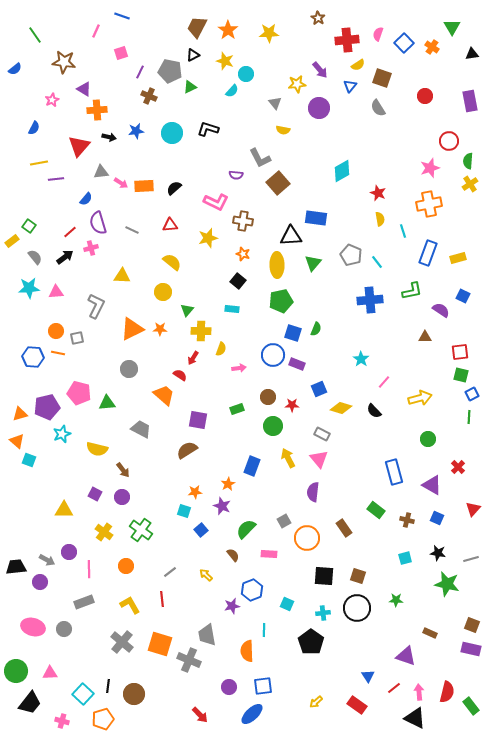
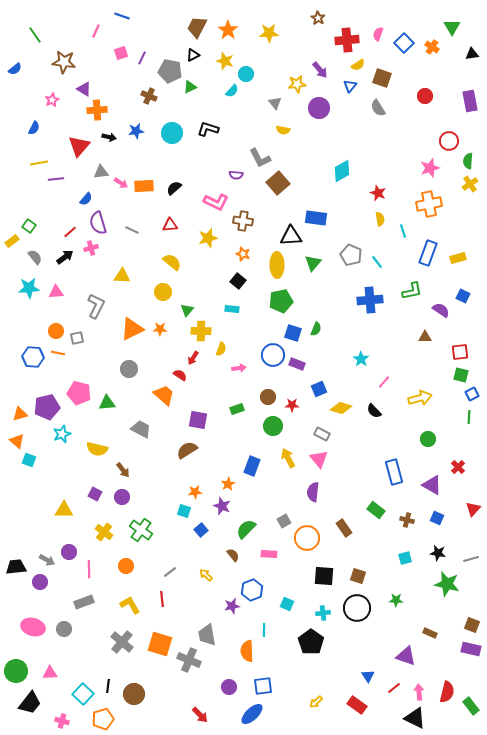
purple line at (140, 72): moved 2 px right, 14 px up
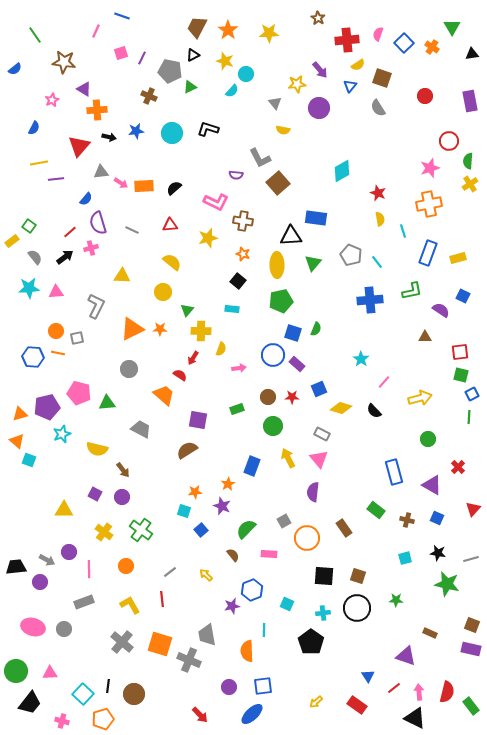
purple rectangle at (297, 364): rotated 21 degrees clockwise
red star at (292, 405): moved 8 px up
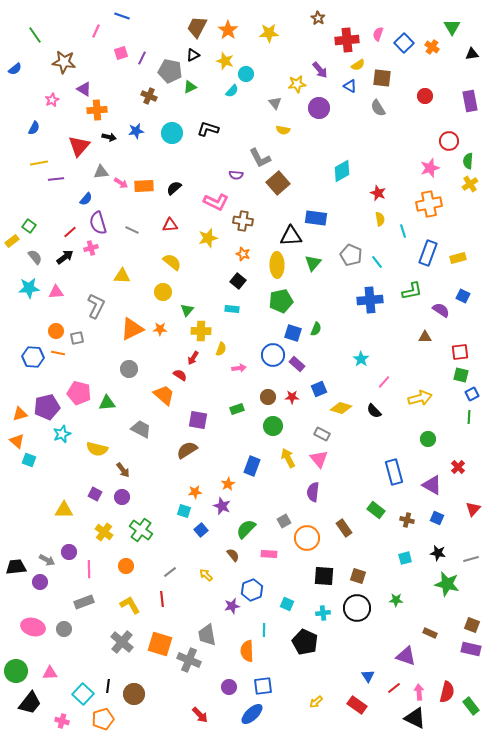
brown square at (382, 78): rotated 12 degrees counterclockwise
blue triangle at (350, 86): rotated 40 degrees counterclockwise
black pentagon at (311, 642): moved 6 px left; rotated 10 degrees counterclockwise
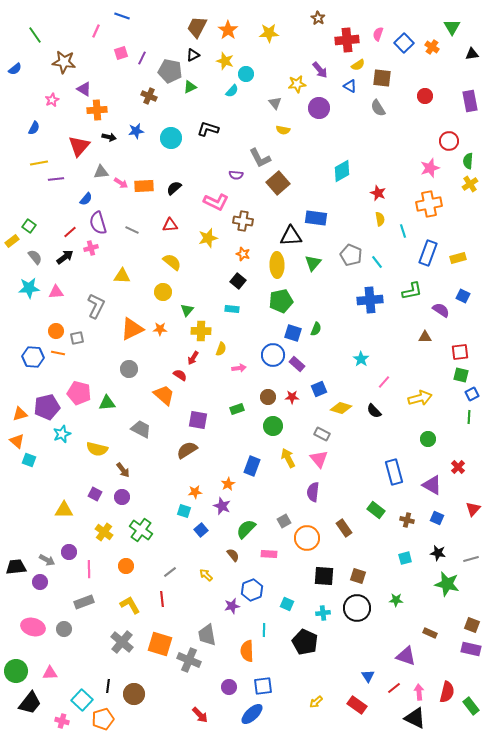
cyan circle at (172, 133): moved 1 px left, 5 px down
cyan square at (83, 694): moved 1 px left, 6 px down
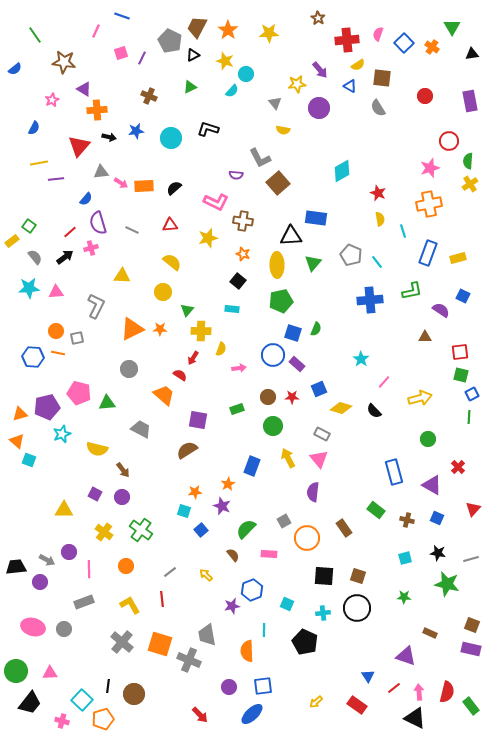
gray pentagon at (170, 71): moved 30 px up; rotated 15 degrees clockwise
green star at (396, 600): moved 8 px right, 3 px up
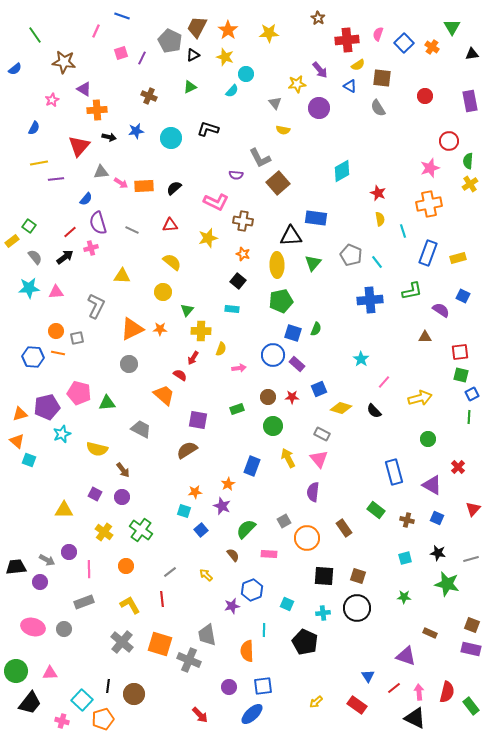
yellow star at (225, 61): moved 4 px up
gray circle at (129, 369): moved 5 px up
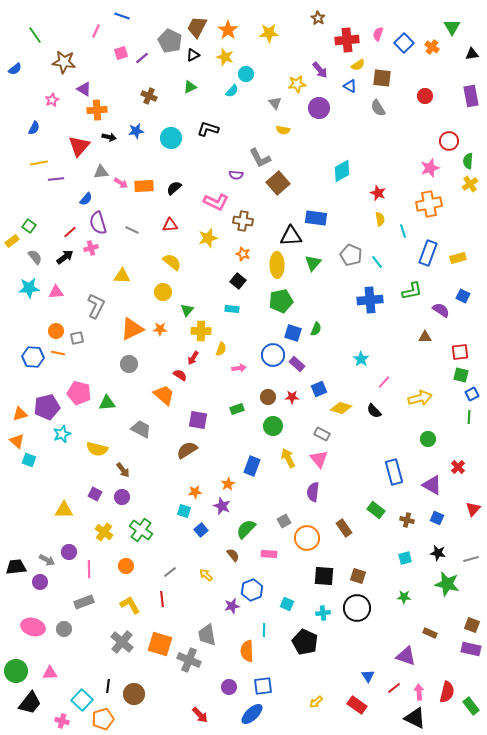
purple line at (142, 58): rotated 24 degrees clockwise
purple rectangle at (470, 101): moved 1 px right, 5 px up
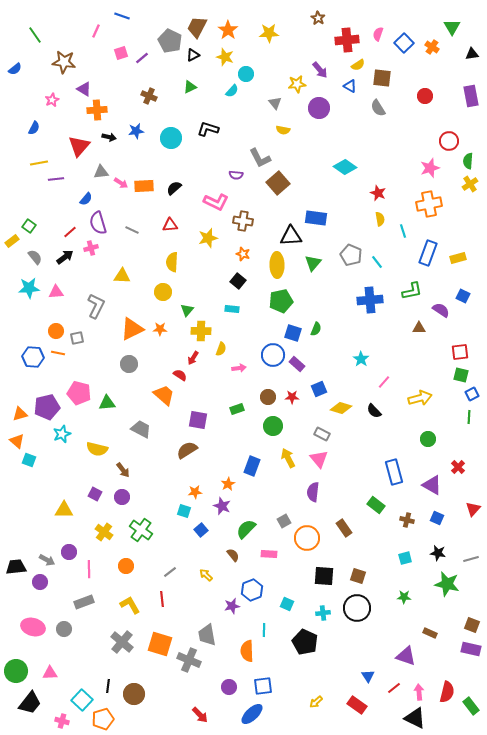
cyan diamond at (342, 171): moved 3 px right, 4 px up; rotated 65 degrees clockwise
yellow semicircle at (172, 262): rotated 126 degrees counterclockwise
brown triangle at (425, 337): moved 6 px left, 9 px up
green rectangle at (376, 510): moved 5 px up
